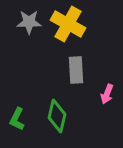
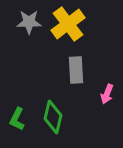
yellow cross: rotated 24 degrees clockwise
green diamond: moved 4 px left, 1 px down
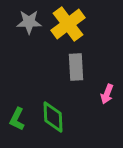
gray rectangle: moved 3 px up
green diamond: rotated 16 degrees counterclockwise
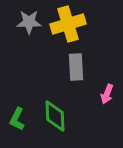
yellow cross: rotated 20 degrees clockwise
green diamond: moved 2 px right, 1 px up
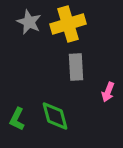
gray star: rotated 25 degrees clockwise
pink arrow: moved 1 px right, 2 px up
green diamond: rotated 12 degrees counterclockwise
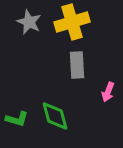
yellow cross: moved 4 px right, 2 px up
gray rectangle: moved 1 px right, 2 px up
green L-shape: rotated 100 degrees counterclockwise
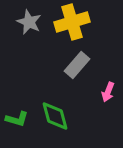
gray rectangle: rotated 44 degrees clockwise
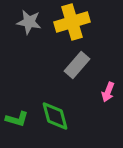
gray star: rotated 15 degrees counterclockwise
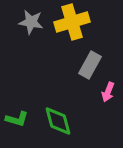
gray star: moved 2 px right
gray rectangle: moved 13 px right; rotated 12 degrees counterclockwise
green diamond: moved 3 px right, 5 px down
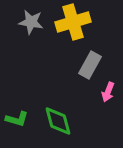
yellow cross: moved 1 px right
